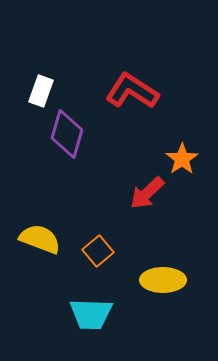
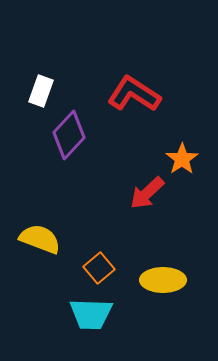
red L-shape: moved 2 px right, 3 px down
purple diamond: moved 2 px right, 1 px down; rotated 27 degrees clockwise
orange square: moved 1 px right, 17 px down
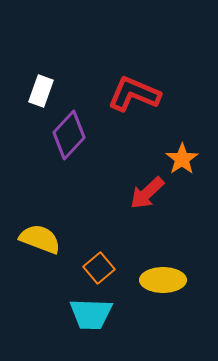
red L-shape: rotated 10 degrees counterclockwise
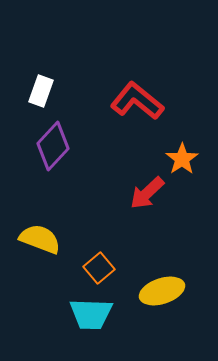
red L-shape: moved 3 px right, 7 px down; rotated 16 degrees clockwise
purple diamond: moved 16 px left, 11 px down
yellow ellipse: moved 1 px left, 11 px down; rotated 18 degrees counterclockwise
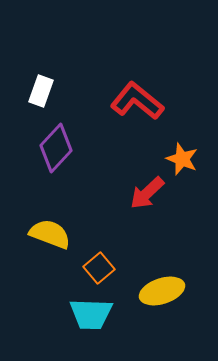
purple diamond: moved 3 px right, 2 px down
orange star: rotated 16 degrees counterclockwise
yellow semicircle: moved 10 px right, 5 px up
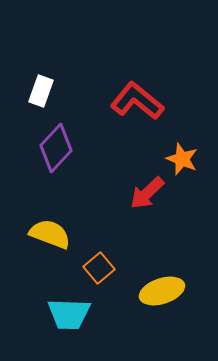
cyan trapezoid: moved 22 px left
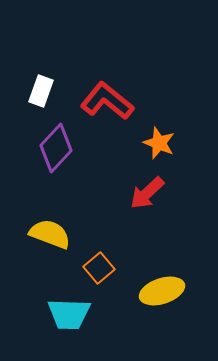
red L-shape: moved 30 px left
orange star: moved 23 px left, 16 px up
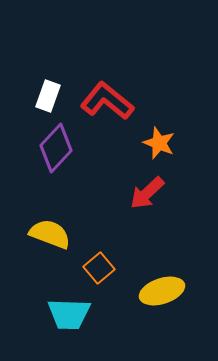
white rectangle: moved 7 px right, 5 px down
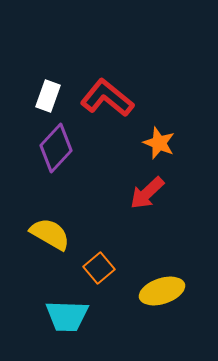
red L-shape: moved 3 px up
yellow semicircle: rotated 9 degrees clockwise
cyan trapezoid: moved 2 px left, 2 px down
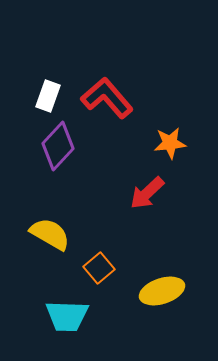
red L-shape: rotated 10 degrees clockwise
orange star: moved 11 px right; rotated 28 degrees counterclockwise
purple diamond: moved 2 px right, 2 px up
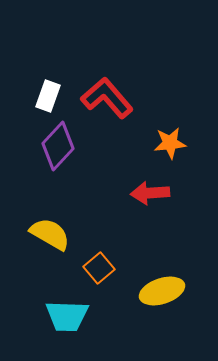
red arrow: moved 3 px right; rotated 39 degrees clockwise
